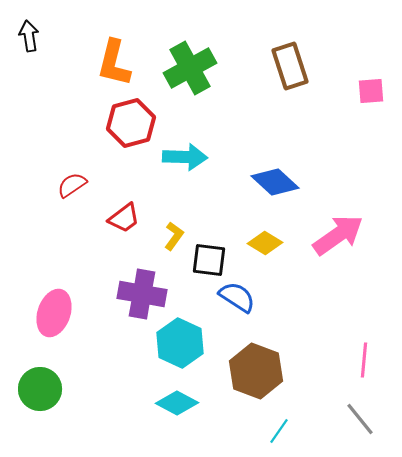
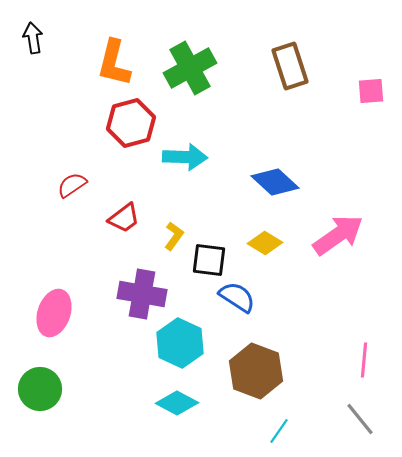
black arrow: moved 4 px right, 2 px down
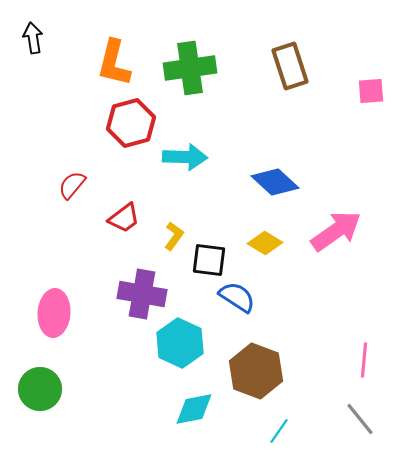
green cross: rotated 21 degrees clockwise
red semicircle: rotated 16 degrees counterclockwise
pink arrow: moved 2 px left, 4 px up
pink ellipse: rotated 15 degrees counterclockwise
cyan diamond: moved 17 px right, 6 px down; rotated 39 degrees counterclockwise
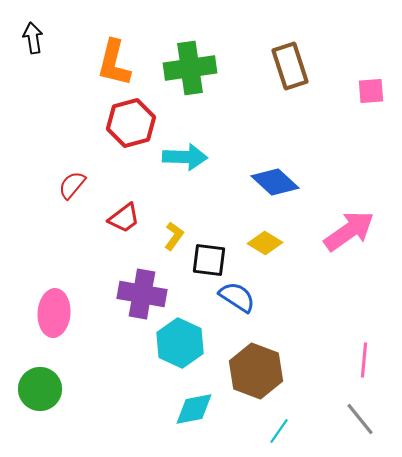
pink arrow: moved 13 px right
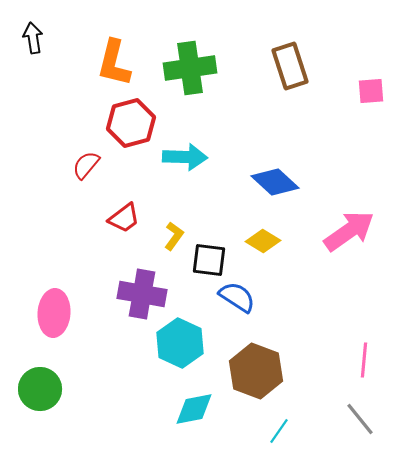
red semicircle: moved 14 px right, 20 px up
yellow diamond: moved 2 px left, 2 px up
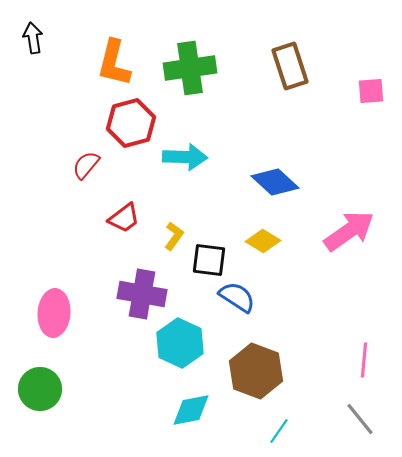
cyan diamond: moved 3 px left, 1 px down
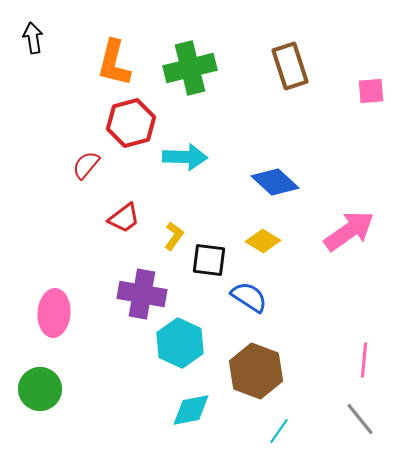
green cross: rotated 6 degrees counterclockwise
blue semicircle: moved 12 px right
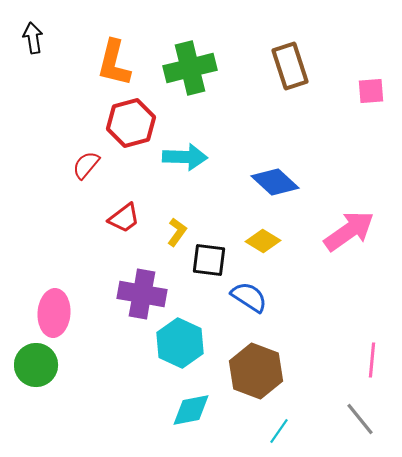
yellow L-shape: moved 3 px right, 4 px up
pink line: moved 8 px right
green circle: moved 4 px left, 24 px up
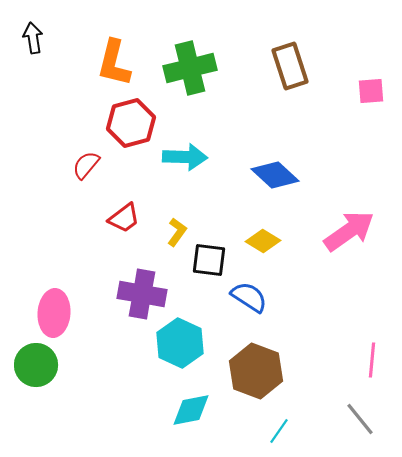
blue diamond: moved 7 px up
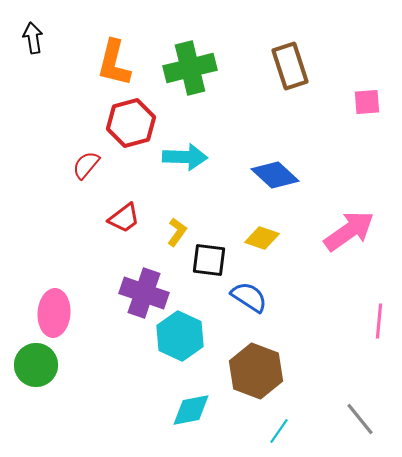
pink square: moved 4 px left, 11 px down
yellow diamond: moved 1 px left, 3 px up; rotated 12 degrees counterclockwise
purple cross: moved 2 px right, 1 px up; rotated 9 degrees clockwise
cyan hexagon: moved 7 px up
pink line: moved 7 px right, 39 px up
